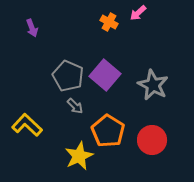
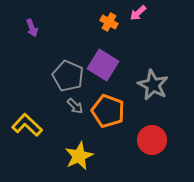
purple square: moved 2 px left, 10 px up; rotated 8 degrees counterclockwise
orange pentagon: moved 20 px up; rotated 12 degrees counterclockwise
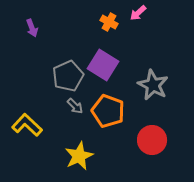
gray pentagon: rotated 24 degrees clockwise
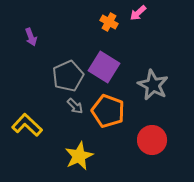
purple arrow: moved 1 px left, 9 px down
purple square: moved 1 px right, 2 px down
